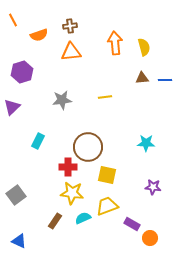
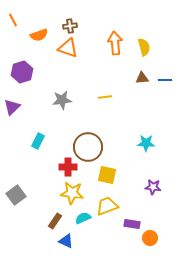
orange triangle: moved 3 px left, 4 px up; rotated 25 degrees clockwise
purple rectangle: rotated 21 degrees counterclockwise
blue triangle: moved 47 px right
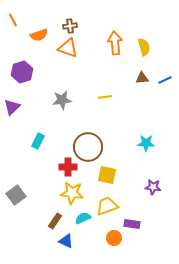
blue line: rotated 24 degrees counterclockwise
orange circle: moved 36 px left
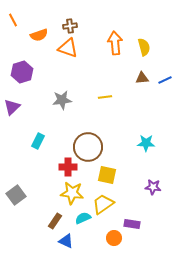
yellow trapezoid: moved 4 px left, 2 px up; rotated 15 degrees counterclockwise
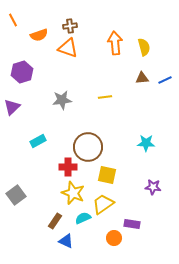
cyan rectangle: rotated 35 degrees clockwise
yellow star: moved 1 px right; rotated 15 degrees clockwise
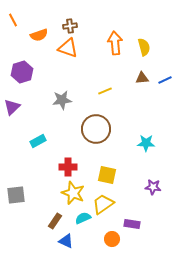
yellow line: moved 6 px up; rotated 16 degrees counterclockwise
brown circle: moved 8 px right, 18 px up
gray square: rotated 30 degrees clockwise
orange circle: moved 2 px left, 1 px down
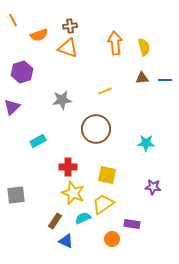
blue line: rotated 24 degrees clockwise
